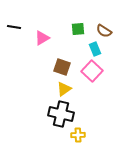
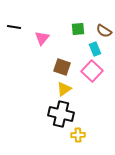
pink triangle: rotated 21 degrees counterclockwise
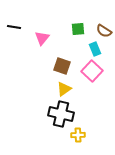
brown square: moved 1 px up
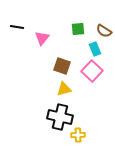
black line: moved 3 px right
yellow triangle: rotated 21 degrees clockwise
black cross: moved 1 px left, 3 px down
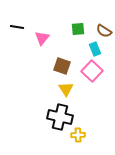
yellow triangle: moved 2 px right; rotated 49 degrees counterclockwise
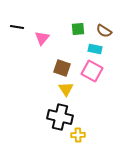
cyan rectangle: rotated 56 degrees counterclockwise
brown square: moved 2 px down
pink square: rotated 15 degrees counterclockwise
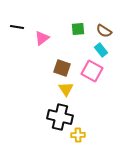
pink triangle: rotated 14 degrees clockwise
cyan rectangle: moved 6 px right, 1 px down; rotated 40 degrees clockwise
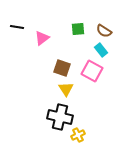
yellow cross: rotated 24 degrees counterclockwise
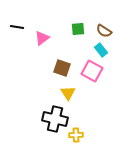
yellow triangle: moved 2 px right, 4 px down
black cross: moved 5 px left, 2 px down
yellow cross: moved 2 px left; rotated 24 degrees clockwise
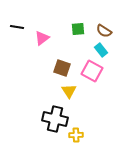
yellow triangle: moved 1 px right, 2 px up
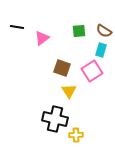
green square: moved 1 px right, 2 px down
cyan rectangle: rotated 56 degrees clockwise
pink square: rotated 30 degrees clockwise
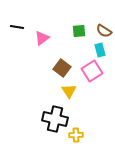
cyan rectangle: moved 1 px left; rotated 32 degrees counterclockwise
brown square: rotated 18 degrees clockwise
